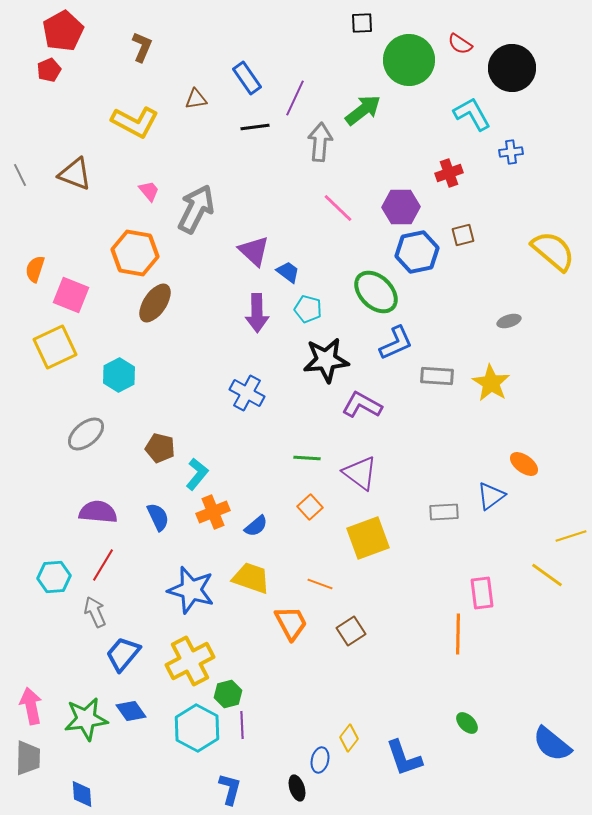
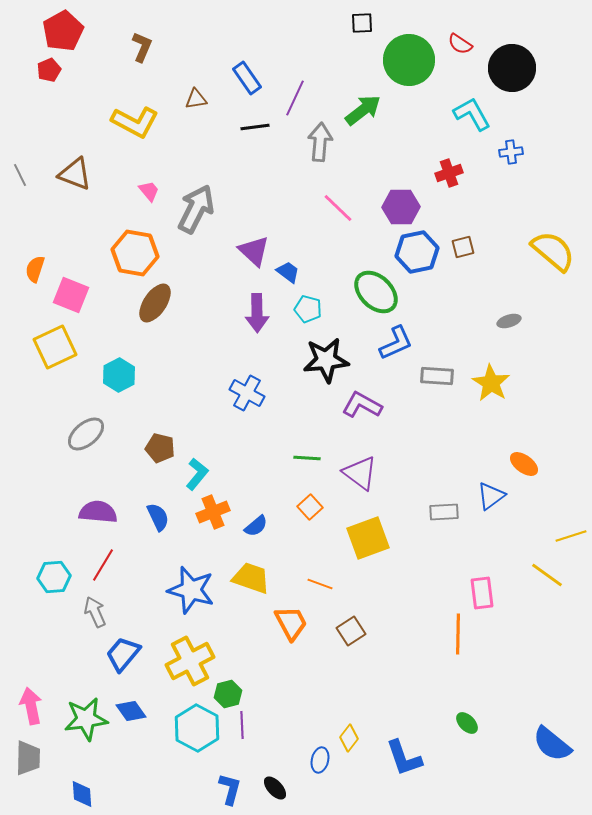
brown square at (463, 235): moved 12 px down
black ellipse at (297, 788): moved 22 px left; rotated 25 degrees counterclockwise
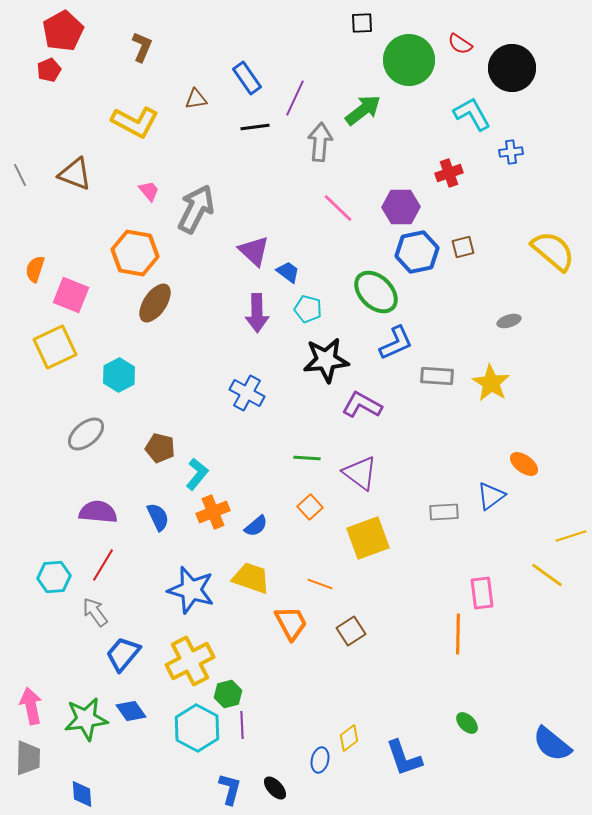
gray arrow at (95, 612): rotated 12 degrees counterclockwise
yellow diamond at (349, 738): rotated 16 degrees clockwise
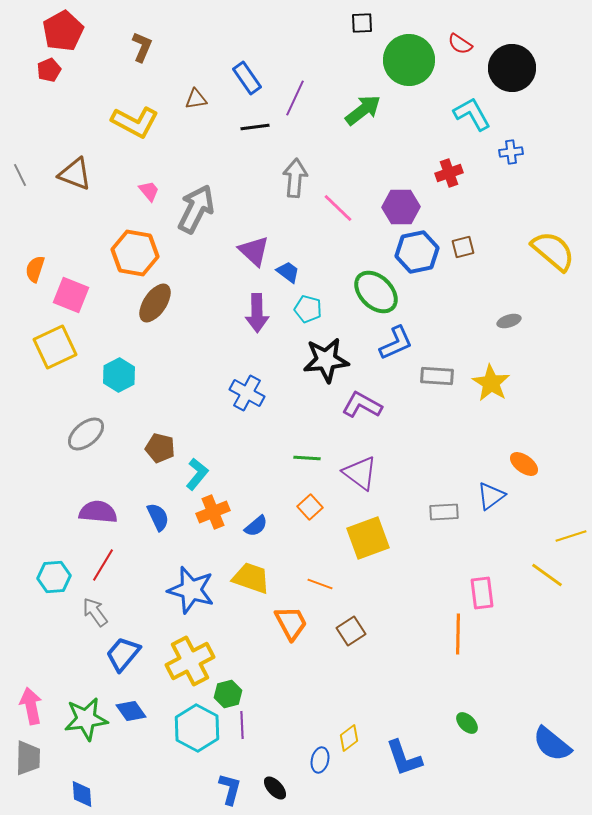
gray arrow at (320, 142): moved 25 px left, 36 px down
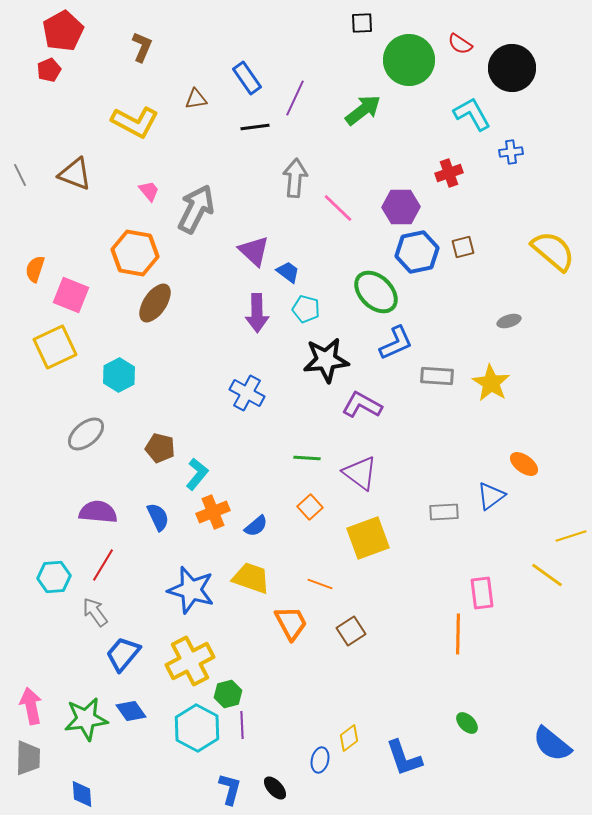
cyan pentagon at (308, 309): moved 2 px left
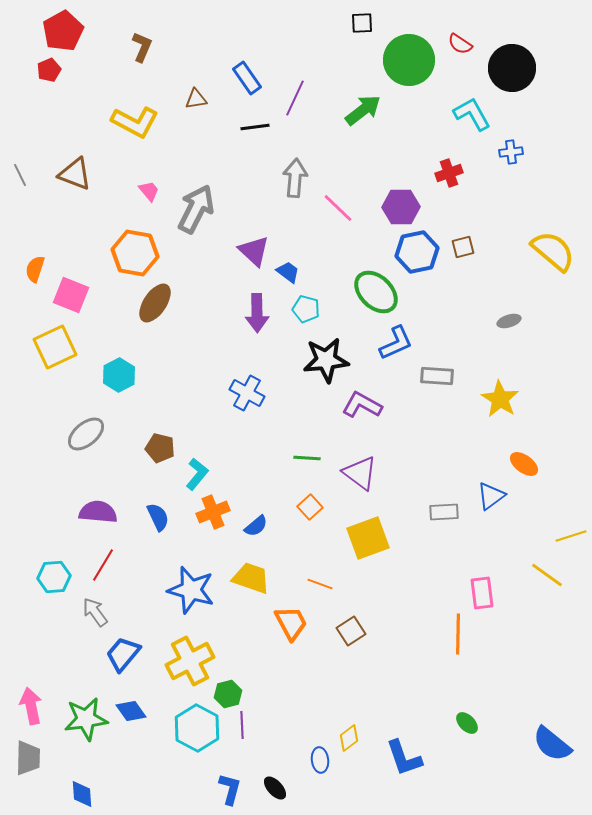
yellow star at (491, 383): moved 9 px right, 16 px down
blue ellipse at (320, 760): rotated 20 degrees counterclockwise
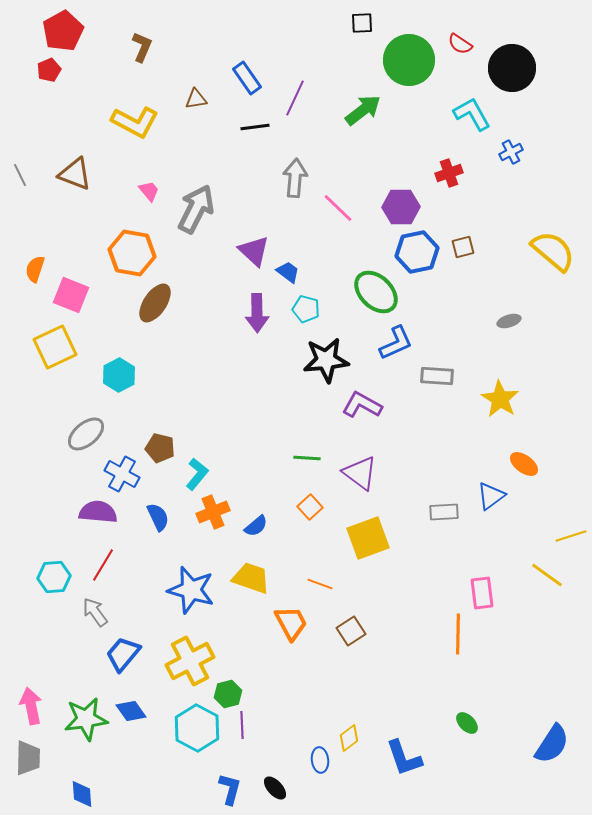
blue cross at (511, 152): rotated 20 degrees counterclockwise
orange hexagon at (135, 253): moved 3 px left
blue cross at (247, 393): moved 125 px left, 81 px down
blue semicircle at (552, 744): rotated 96 degrees counterclockwise
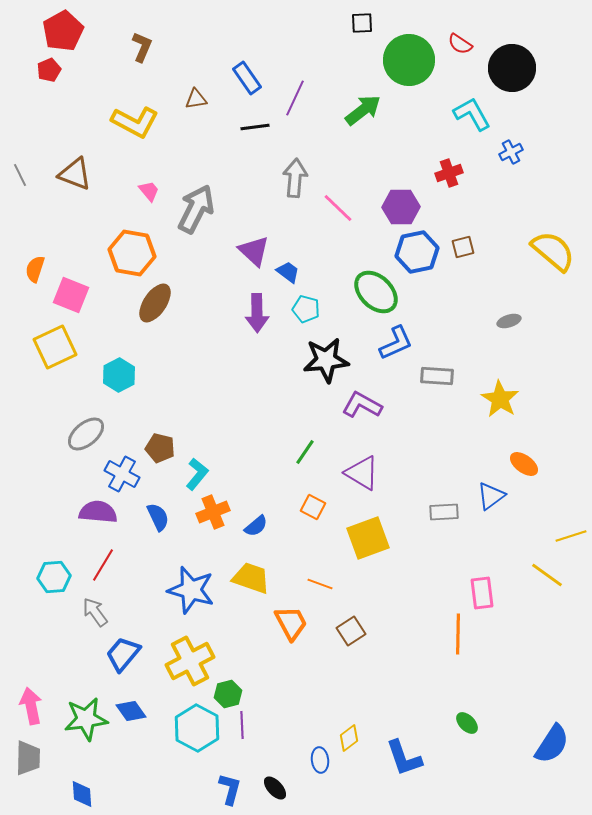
green line at (307, 458): moved 2 px left, 6 px up; rotated 60 degrees counterclockwise
purple triangle at (360, 473): moved 2 px right; rotated 6 degrees counterclockwise
orange square at (310, 507): moved 3 px right; rotated 20 degrees counterclockwise
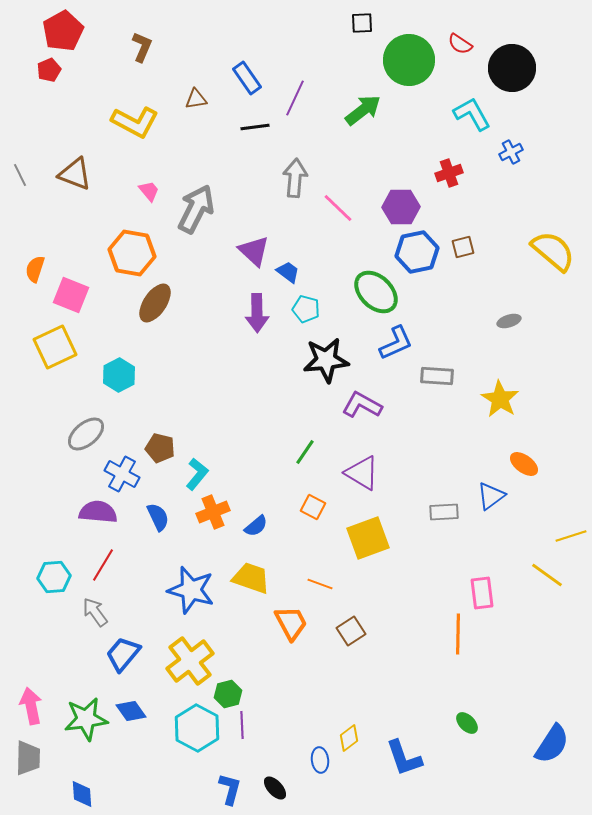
yellow cross at (190, 661): rotated 9 degrees counterclockwise
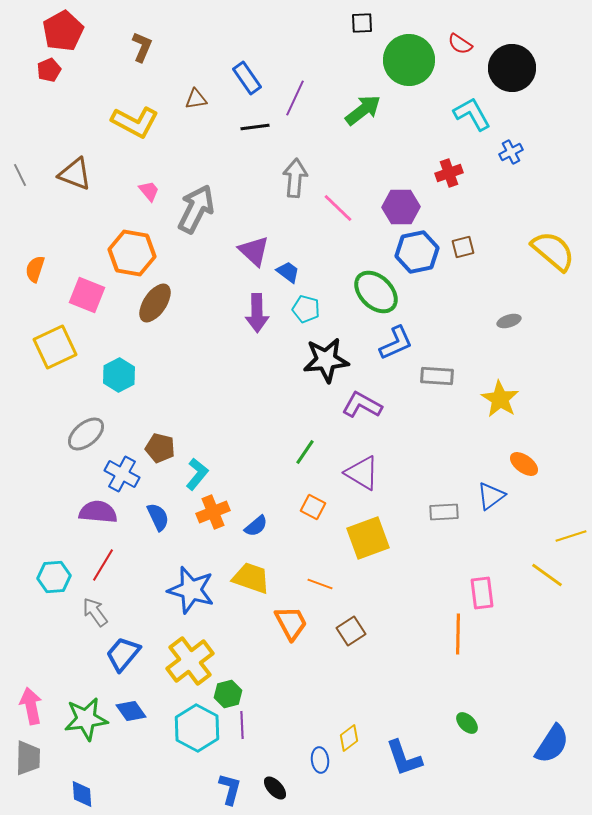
pink square at (71, 295): moved 16 px right
